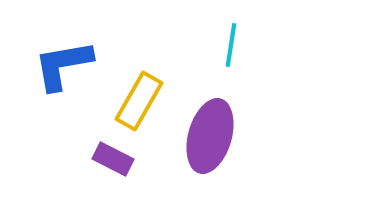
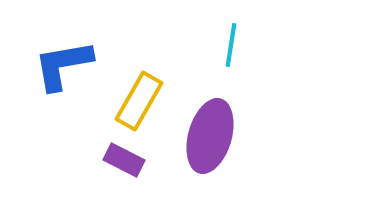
purple rectangle: moved 11 px right, 1 px down
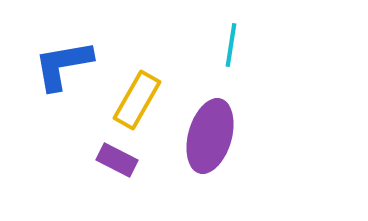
yellow rectangle: moved 2 px left, 1 px up
purple rectangle: moved 7 px left
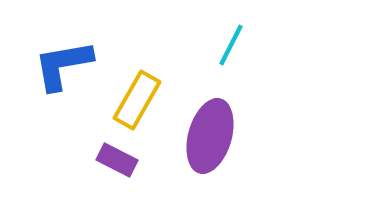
cyan line: rotated 18 degrees clockwise
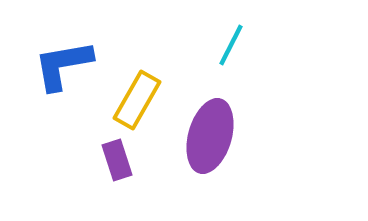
purple rectangle: rotated 45 degrees clockwise
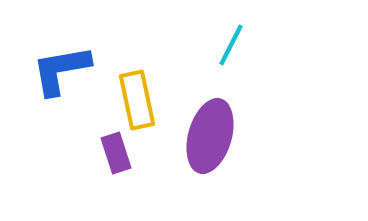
blue L-shape: moved 2 px left, 5 px down
yellow rectangle: rotated 42 degrees counterclockwise
purple rectangle: moved 1 px left, 7 px up
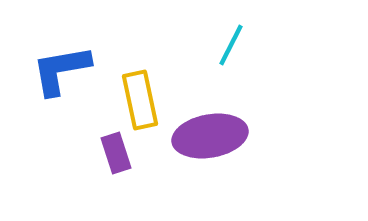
yellow rectangle: moved 3 px right
purple ellipse: rotated 64 degrees clockwise
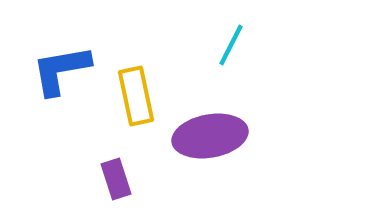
yellow rectangle: moved 4 px left, 4 px up
purple rectangle: moved 26 px down
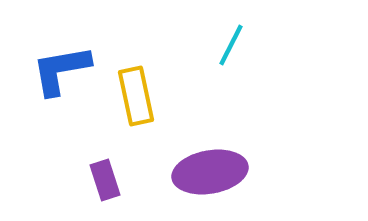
purple ellipse: moved 36 px down
purple rectangle: moved 11 px left, 1 px down
